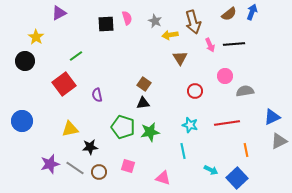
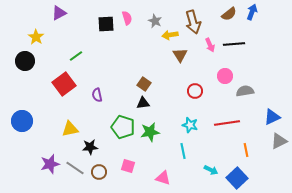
brown triangle: moved 3 px up
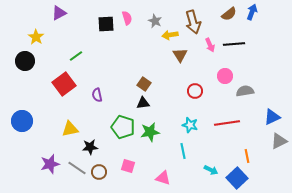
orange line: moved 1 px right, 6 px down
gray line: moved 2 px right
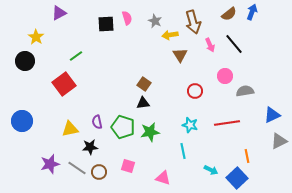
black line: rotated 55 degrees clockwise
purple semicircle: moved 27 px down
blue triangle: moved 2 px up
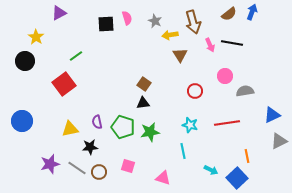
black line: moved 2 px left, 1 px up; rotated 40 degrees counterclockwise
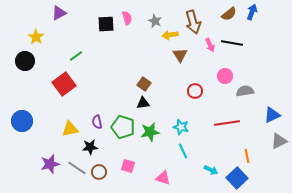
cyan star: moved 9 px left, 2 px down
cyan line: rotated 14 degrees counterclockwise
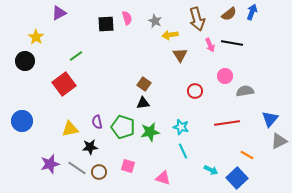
brown arrow: moved 4 px right, 3 px up
blue triangle: moved 2 px left, 4 px down; rotated 24 degrees counterclockwise
orange line: moved 1 px up; rotated 48 degrees counterclockwise
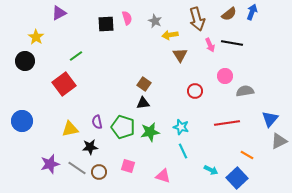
pink triangle: moved 2 px up
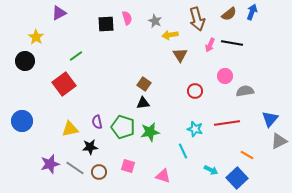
pink arrow: rotated 48 degrees clockwise
cyan star: moved 14 px right, 2 px down
gray line: moved 2 px left
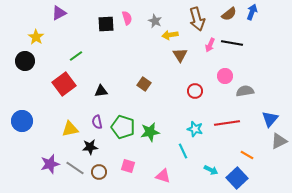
black triangle: moved 42 px left, 12 px up
